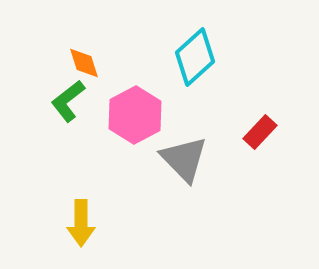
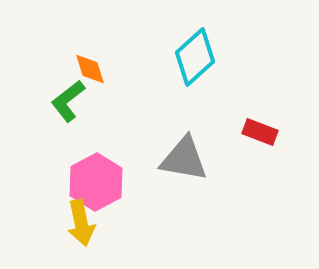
orange diamond: moved 6 px right, 6 px down
pink hexagon: moved 39 px left, 67 px down
red rectangle: rotated 68 degrees clockwise
gray triangle: rotated 36 degrees counterclockwise
yellow arrow: rotated 12 degrees counterclockwise
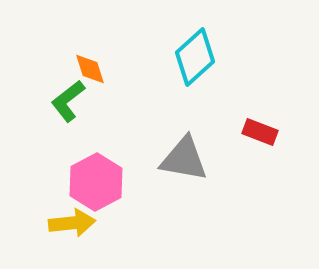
yellow arrow: moved 9 px left; rotated 84 degrees counterclockwise
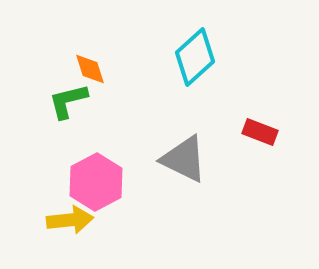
green L-shape: rotated 24 degrees clockwise
gray triangle: rotated 16 degrees clockwise
yellow arrow: moved 2 px left, 3 px up
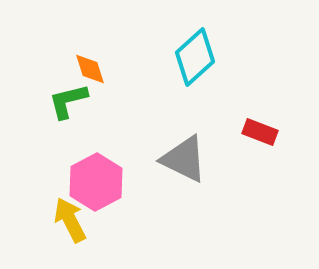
yellow arrow: rotated 111 degrees counterclockwise
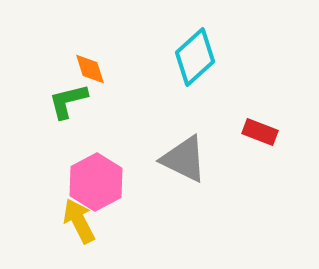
yellow arrow: moved 9 px right, 1 px down
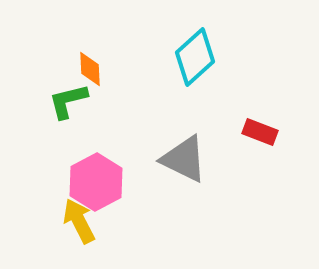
orange diamond: rotated 15 degrees clockwise
